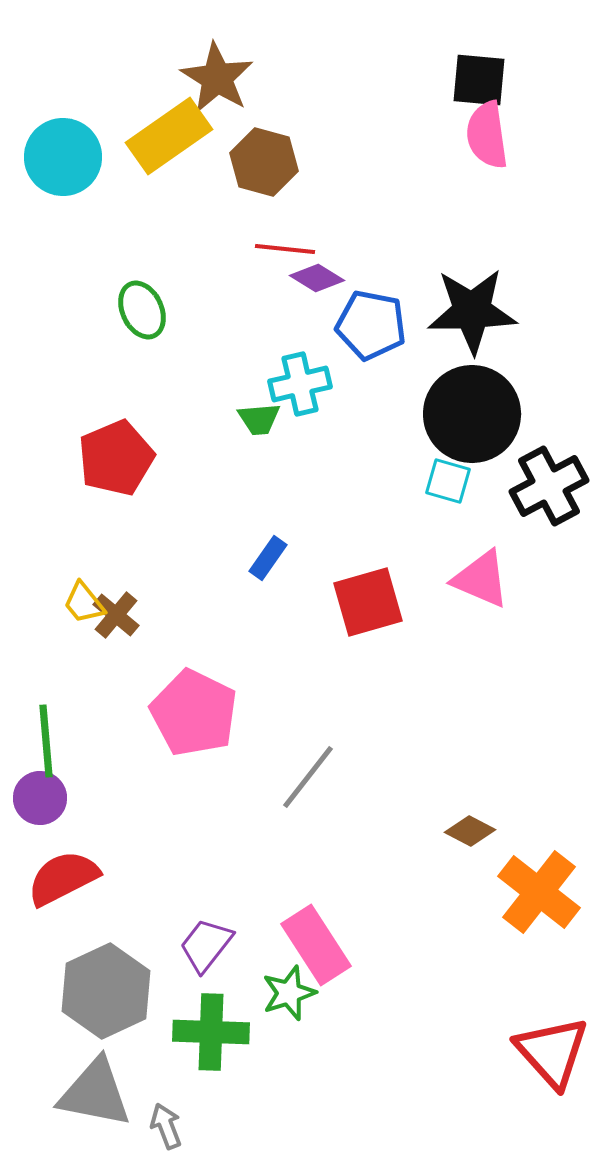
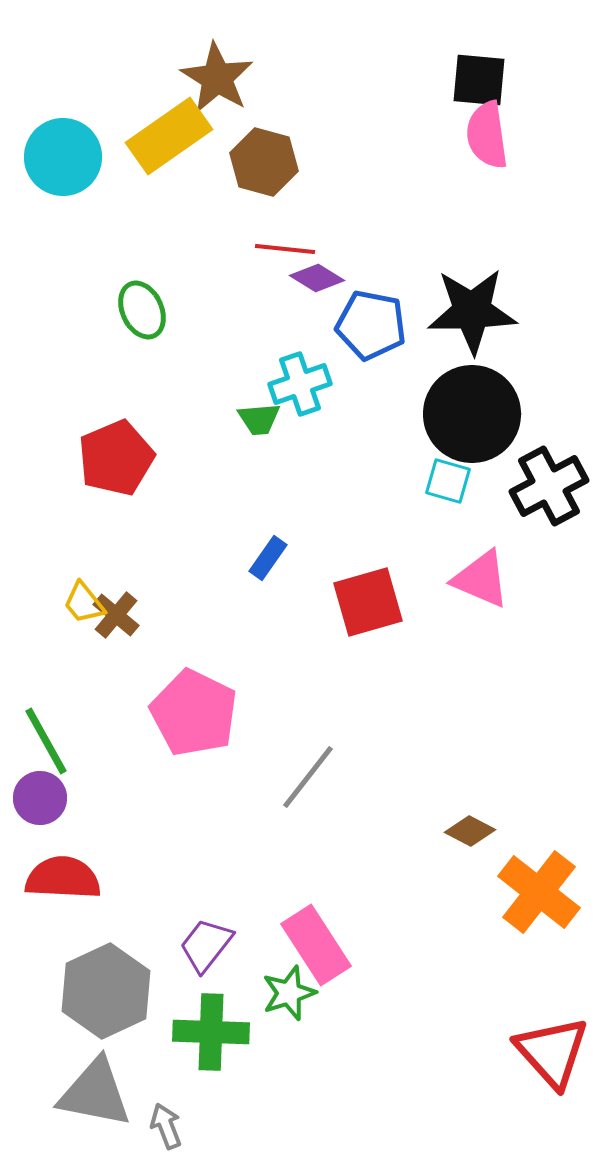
cyan cross: rotated 6 degrees counterclockwise
green line: rotated 24 degrees counterclockwise
red semicircle: rotated 30 degrees clockwise
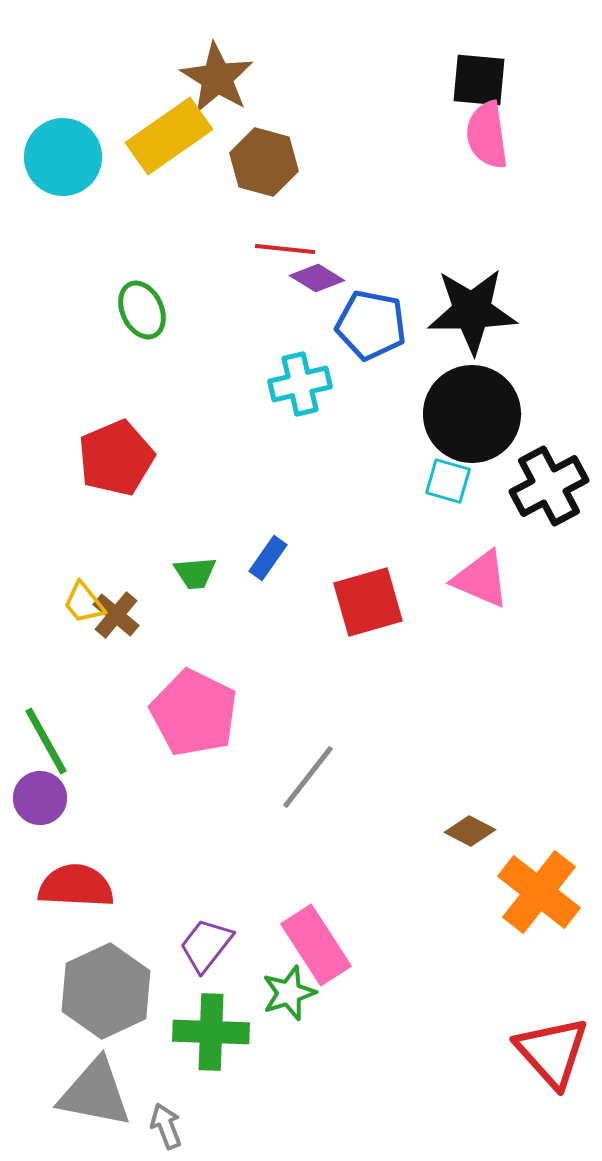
cyan cross: rotated 6 degrees clockwise
green trapezoid: moved 64 px left, 154 px down
red semicircle: moved 13 px right, 8 px down
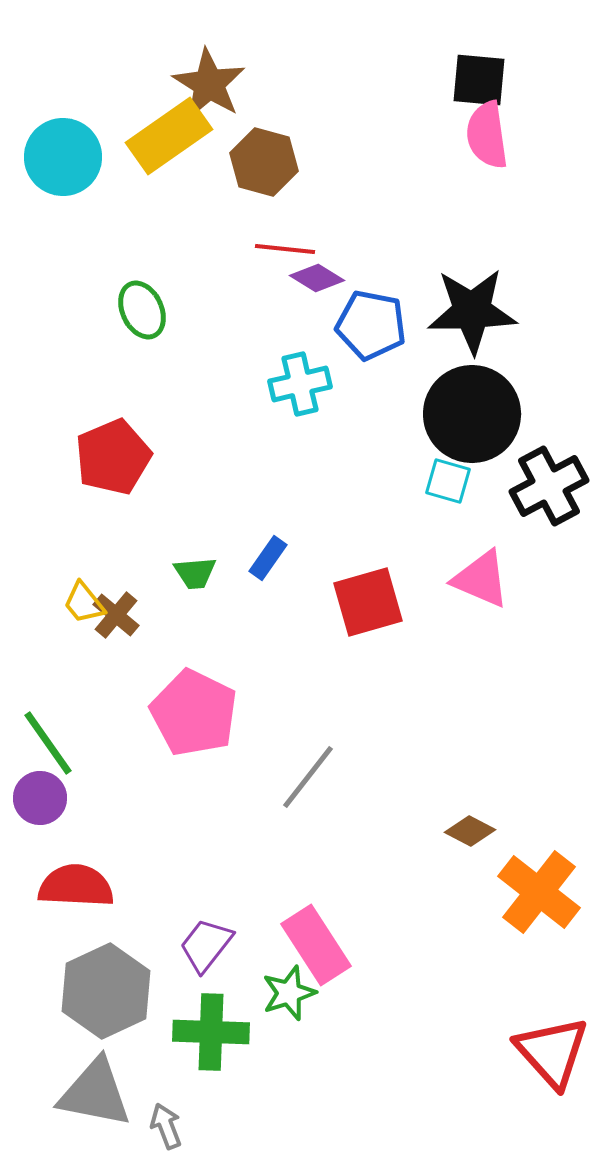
brown star: moved 8 px left, 6 px down
red pentagon: moved 3 px left, 1 px up
green line: moved 2 px right, 2 px down; rotated 6 degrees counterclockwise
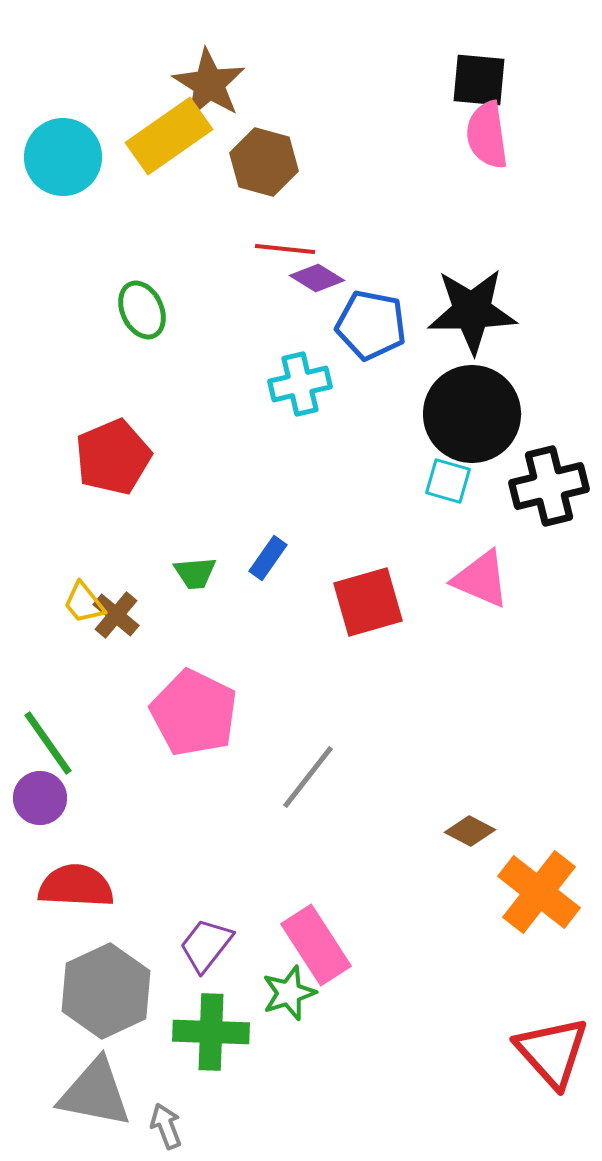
black cross: rotated 14 degrees clockwise
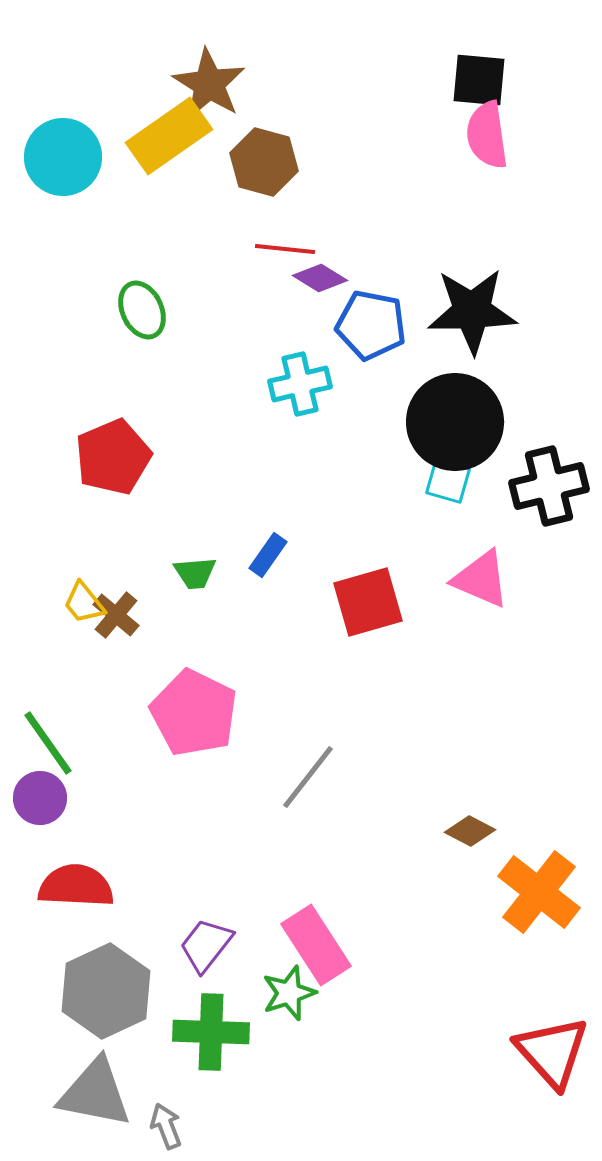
purple diamond: moved 3 px right
black circle: moved 17 px left, 8 px down
blue rectangle: moved 3 px up
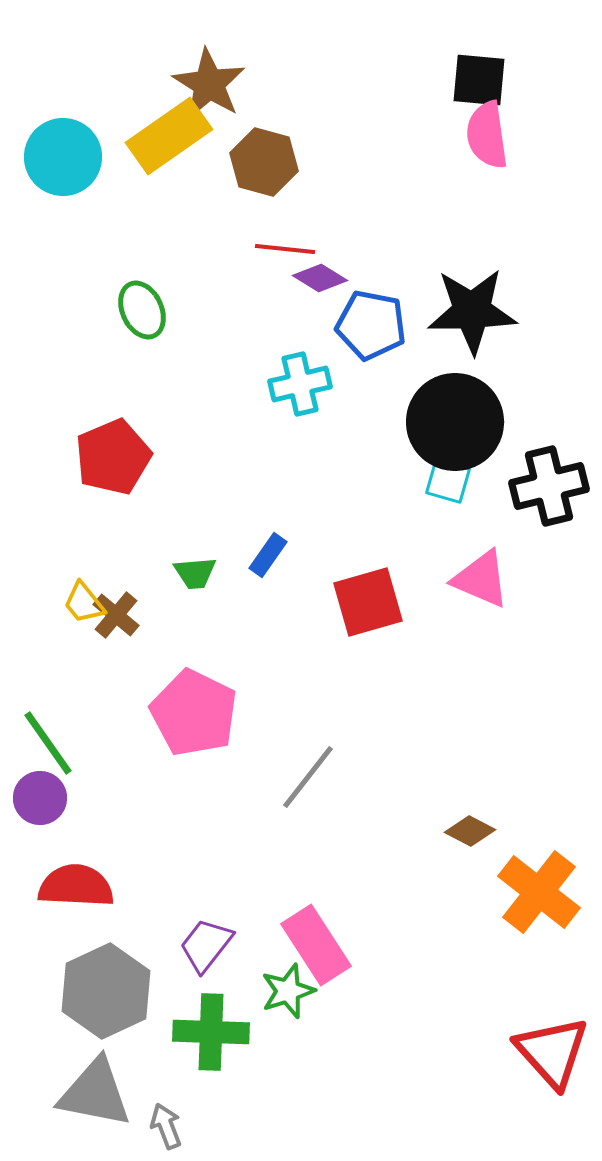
green star: moved 1 px left, 2 px up
